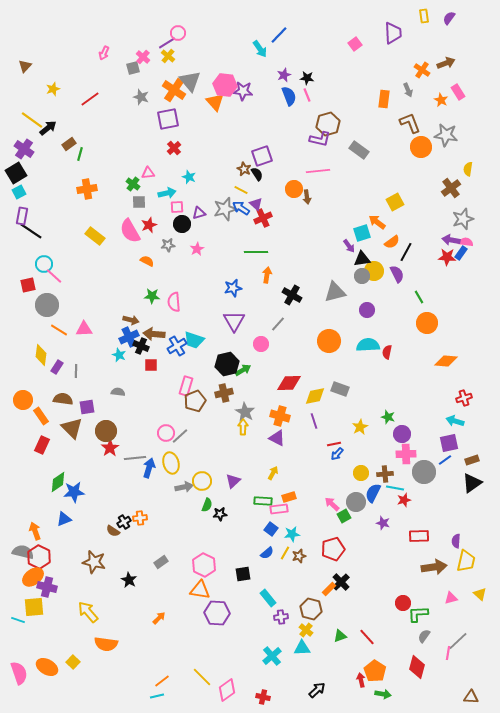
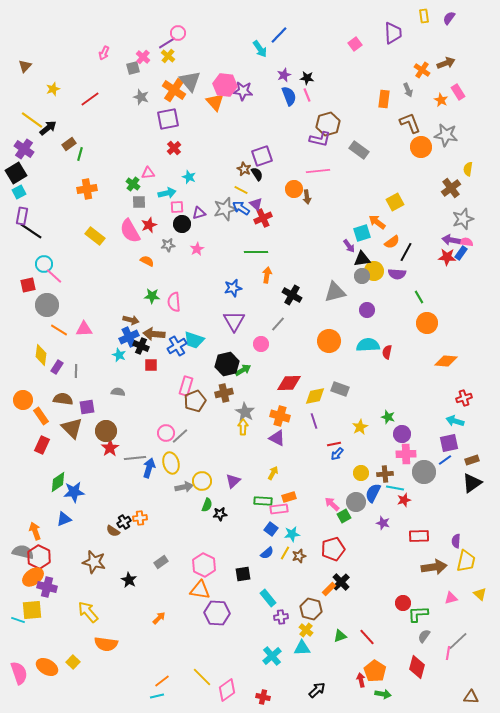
purple semicircle at (397, 274): rotated 120 degrees clockwise
yellow square at (34, 607): moved 2 px left, 3 px down
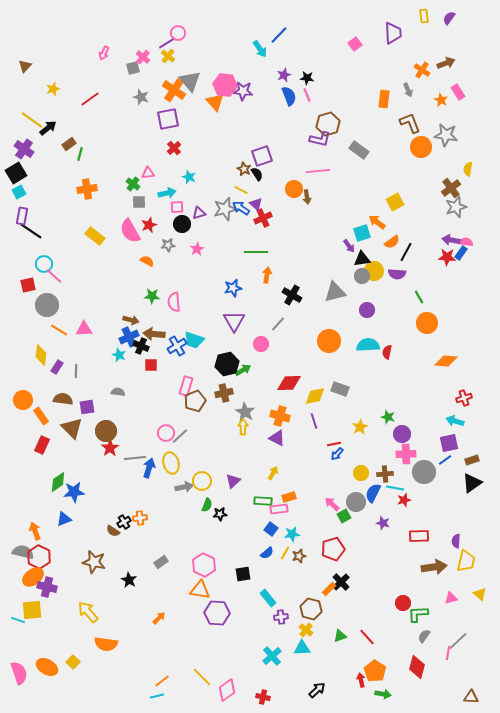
gray star at (463, 219): moved 7 px left, 12 px up
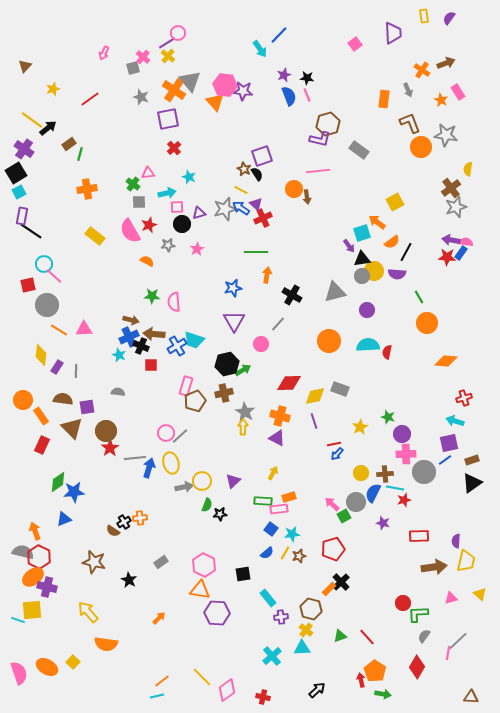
red diamond at (417, 667): rotated 15 degrees clockwise
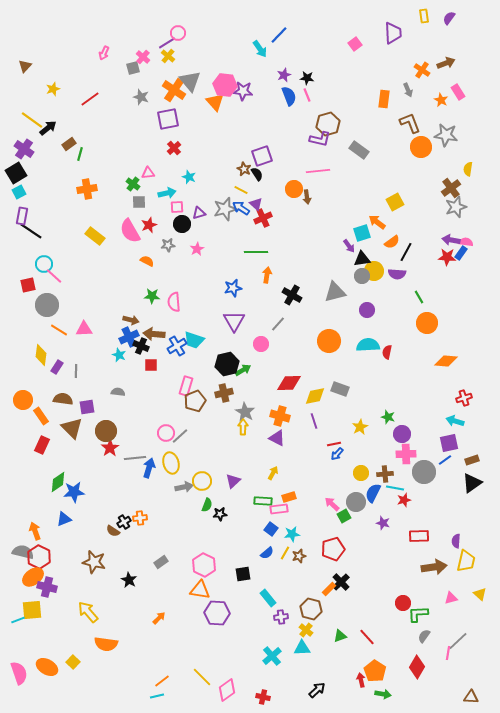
cyan line at (18, 620): rotated 40 degrees counterclockwise
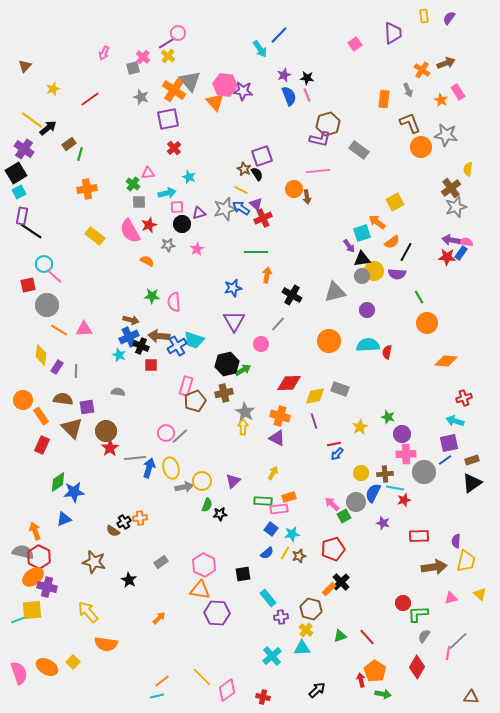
brown arrow at (154, 334): moved 5 px right, 2 px down
yellow ellipse at (171, 463): moved 5 px down
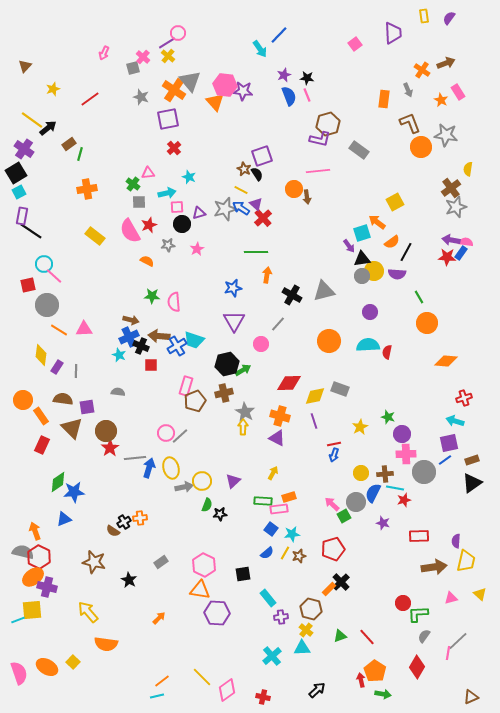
red cross at (263, 218): rotated 18 degrees counterclockwise
gray triangle at (335, 292): moved 11 px left, 1 px up
purple circle at (367, 310): moved 3 px right, 2 px down
blue arrow at (337, 454): moved 3 px left, 1 px down; rotated 24 degrees counterclockwise
brown triangle at (471, 697): rotated 28 degrees counterclockwise
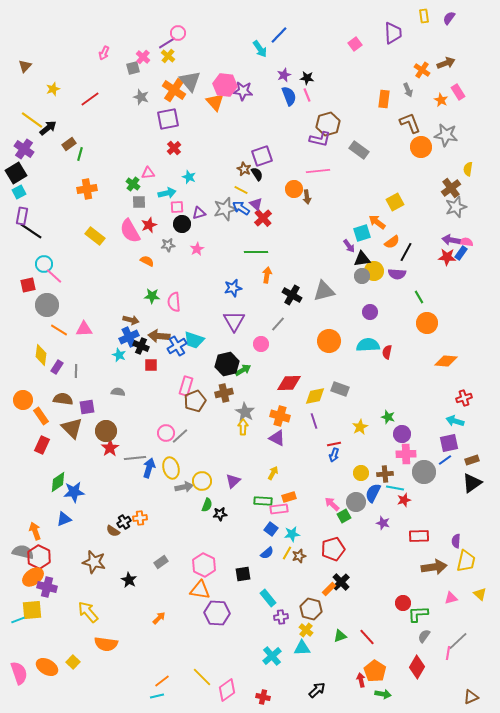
yellow line at (285, 553): moved 2 px right
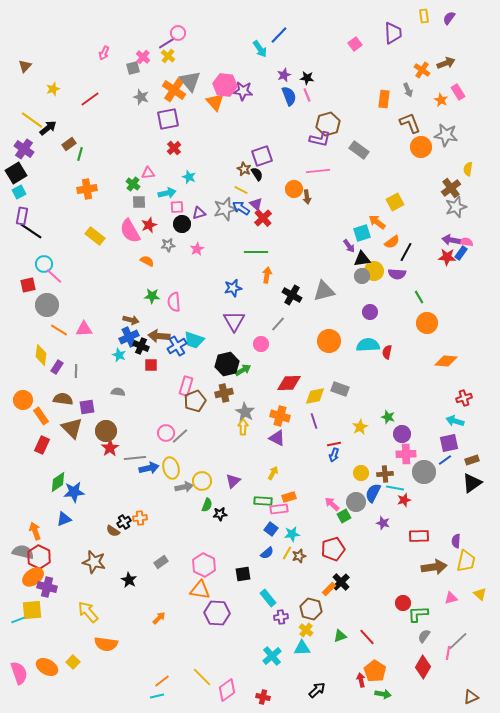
blue arrow at (149, 468): rotated 60 degrees clockwise
red diamond at (417, 667): moved 6 px right
